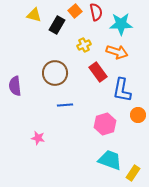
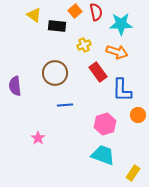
yellow triangle: rotated 21 degrees clockwise
black rectangle: moved 1 px down; rotated 66 degrees clockwise
blue L-shape: rotated 10 degrees counterclockwise
pink star: rotated 24 degrees clockwise
cyan trapezoid: moved 7 px left, 5 px up
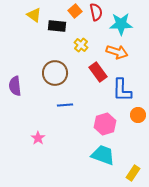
yellow cross: moved 3 px left; rotated 24 degrees counterclockwise
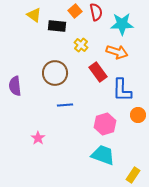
cyan star: moved 1 px right
yellow rectangle: moved 2 px down
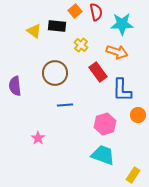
yellow triangle: moved 16 px down
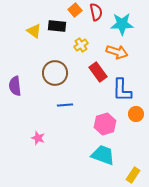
orange square: moved 1 px up
yellow cross: rotated 16 degrees clockwise
orange circle: moved 2 px left, 1 px up
pink star: rotated 16 degrees counterclockwise
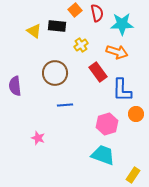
red semicircle: moved 1 px right, 1 px down
pink hexagon: moved 2 px right
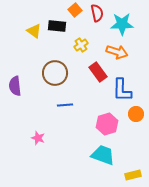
yellow rectangle: rotated 42 degrees clockwise
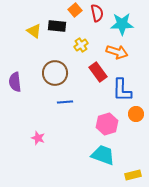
purple semicircle: moved 4 px up
blue line: moved 3 px up
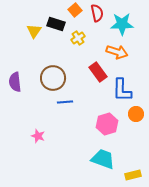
black rectangle: moved 1 px left, 2 px up; rotated 12 degrees clockwise
yellow triangle: rotated 28 degrees clockwise
yellow cross: moved 3 px left, 7 px up
brown circle: moved 2 px left, 5 px down
pink star: moved 2 px up
cyan trapezoid: moved 4 px down
